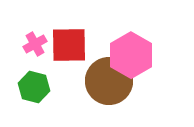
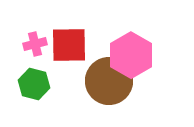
pink cross: rotated 15 degrees clockwise
green hexagon: moved 3 px up
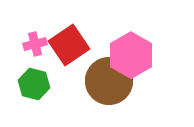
red square: rotated 33 degrees counterclockwise
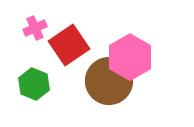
pink cross: moved 16 px up; rotated 10 degrees counterclockwise
pink hexagon: moved 1 px left, 2 px down
green hexagon: rotated 8 degrees clockwise
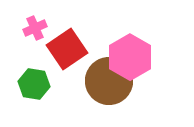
red square: moved 2 px left, 4 px down
green hexagon: rotated 12 degrees counterclockwise
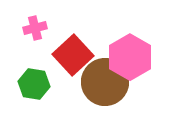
pink cross: rotated 10 degrees clockwise
red square: moved 6 px right, 6 px down; rotated 9 degrees counterclockwise
brown circle: moved 4 px left, 1 px down
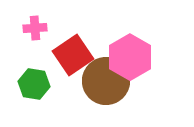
pink cross: rotated 10 degrees clockwise
red square: rotated 9 degrees clockwise
brown circle: moved 1 px right, 1 px up
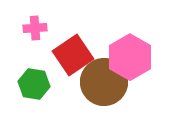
brown circle: moved 2 px left, 1 px down
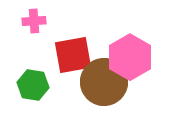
pink cross: moved 1 px left, 7 px up
red square: rotated 24 degrees clockwise
green hexagon: moved 1 px left, 1 px down
